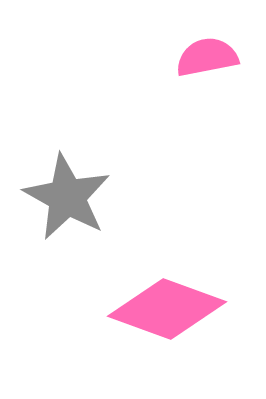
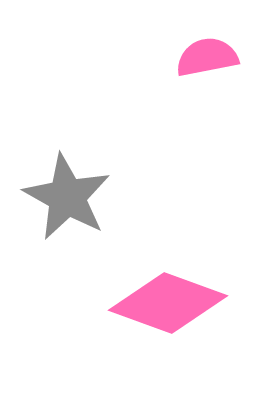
pink diamond: moved 1 px right, 6 px up
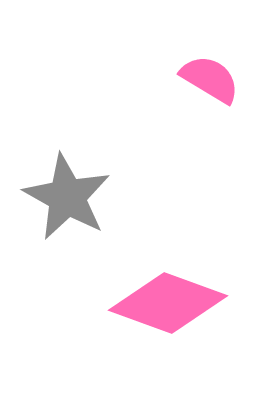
pink semicircle: moved 3 px right, 22 px down; rotated 42 degrees clockwise
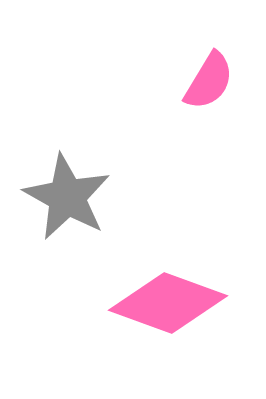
pink semicircle: moved 1 px left, 2 px down; rotated 90 degrees clockwise
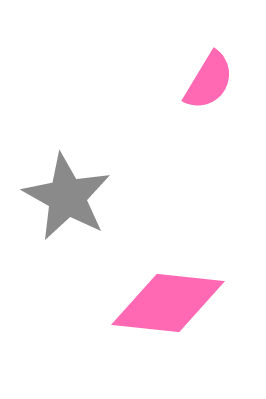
pink diamond: rotated 14 degrees counterclockwise
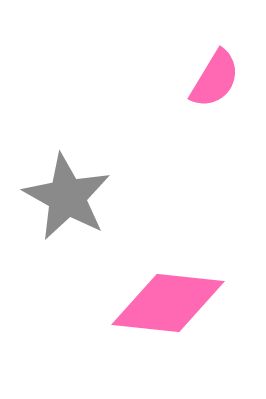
pink semicircle: moved 6 px right, 2 px up
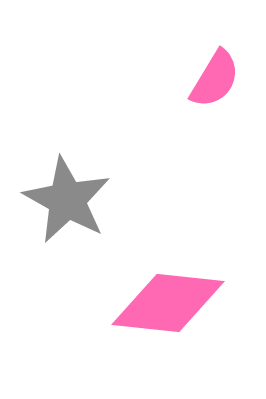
gray star: moved 3 px down
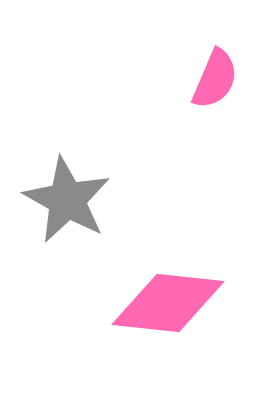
pink semicircle: rotated 8 degrees counterclockwise
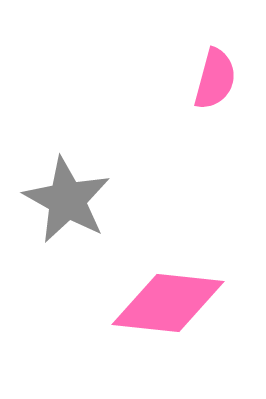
pink semicircle: rotated 8 degrees counterclockwise
